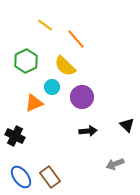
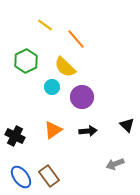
yellow semicircle: moved 1 px down
orange triangle: moved 19 px right, 27 px down; rotated 12 degrees counterclockwise
brown rectangle: moved 1 px left, 1 px up
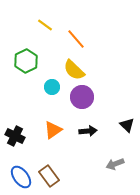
yellow semicircle: moved 9 px right, 3 px down
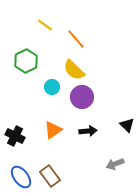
brown rectangle: moved 1 px right
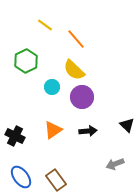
brown rectangle: moved 6 px right, 4 px down
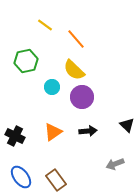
green hexagon: rotated 15 degrees clockwise
orange triangle: moved 2 px down
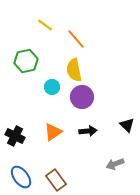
yellow semicircle: rotated 35 degrees clockwise
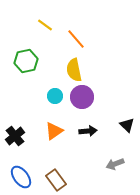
cyan circle: moved 3 px right, 9 px down
orange triangle: moved 1 px right, 1 px up
black cross: rotated 24 degrees clockwise
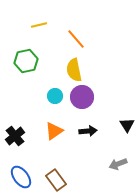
yellow line: moved 6 px left; rotated 49 degrees counterclockwise
black triangle: rotated 14 degrees clockwise
gray arrow: moved 3 px right
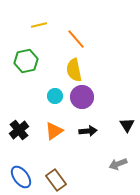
black cross: moved 4 px right, 6 px up
